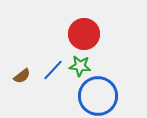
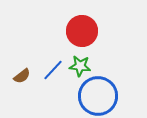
red circle: moved 2 px left, 3 px up
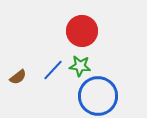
brown semicircle: moved 4 px left, 1 px down
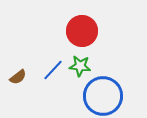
blue circle: moved 5 px right
